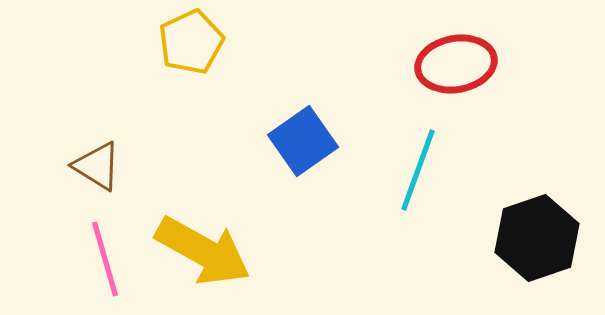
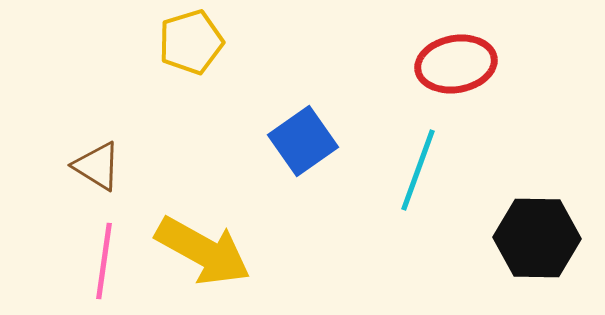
yellow pentagon: rotated 8 degrees clockwise
black hexagon: rotated 20 degrees clockwise
pink line: moved 1 px left, 2 px down; rotated 24 degrees clockwise
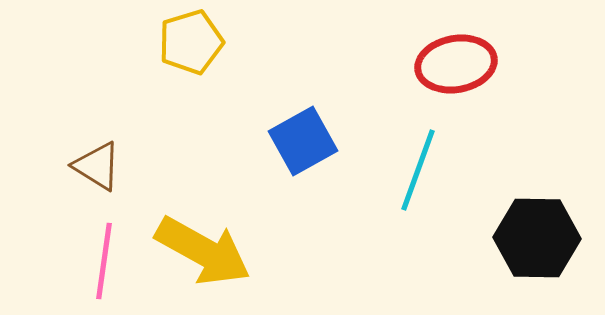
blue square: rotated 6 degrees clockwise
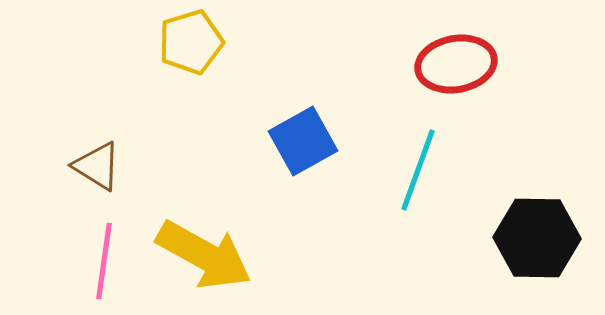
yellow arrow: moved 1 px right, 4 px down
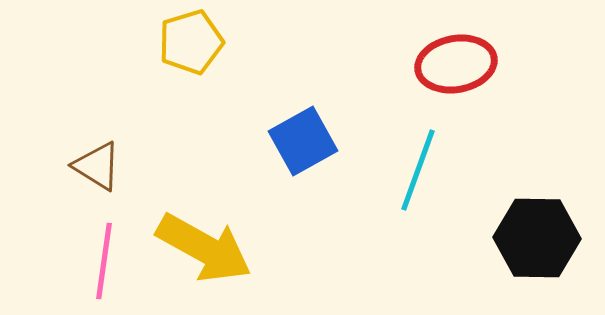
yellow arrow: moved 7 px up
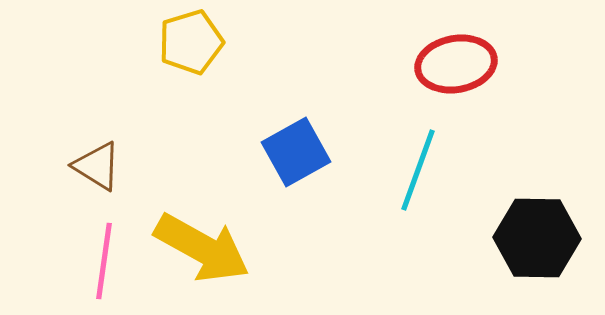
blue square: moved 7 px left, 11 px down
yellow arrow: moved 2 px left
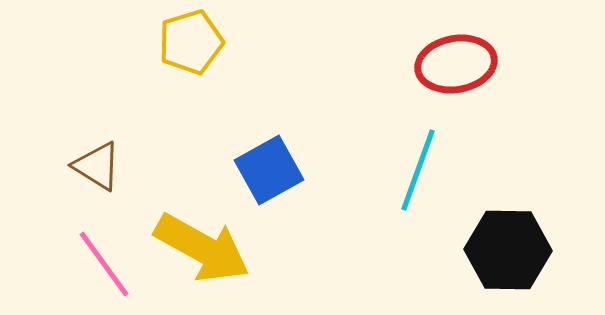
blue square: moved 27 px left, 18 px down
black hexagon: moved 29 px left, 12 px down
pink line: moved 3 px down; rotated 44 degrees counterclockwise
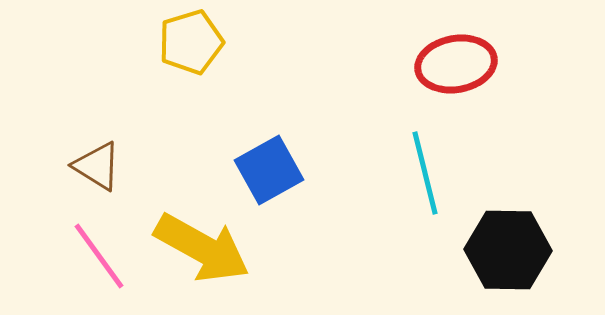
cyan line: moved 7 px right, 3 px down; rotated 34 degrees counterclockwise
pink line: moved 5 px left, 8 px up
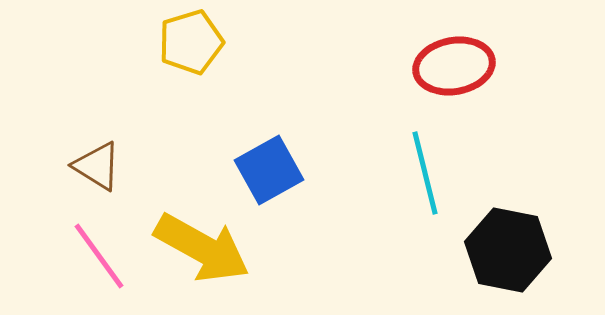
red ellipse: moved 2 px left, 2 px down
black hexagon: rotated 10 degrees clockwise
